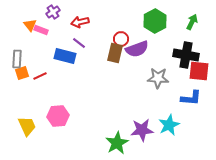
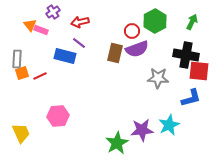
red circle: moved 11 px right, 8 px up
blue L-shape: rotated 20 degrees counterclockwise
yellow trapezoid: moved 6 px left, 7 px down
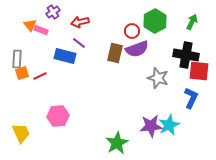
gray star: rotated 15 degrees clockwise
blue L-shape: rotated 50 degrees counterclockwise
purple star: moved 9 px right, 4 px up
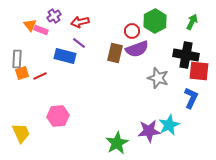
purple cross: moved 1 px right, 4 px down
purple star: moved 2 px left, 5 px down
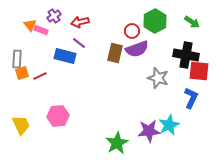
green arrow: rotated 98 degrees clockwise
yellow trapezoid: moved 8 px up
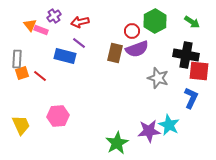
red line: rotated 64 degrees clockwise
cyan star: rotated 20 degrees counterclockwise
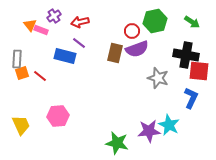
green hexagon: rotated 15 degrees clockwise
green star: rotated 30 degrees counterclockwise
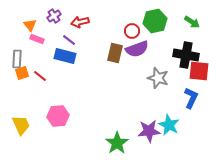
pink rectangle: moved 4 px left, 9 px down
purple line: moved 10 px left, 3 px up
green star: rotated 25 degrees clockwise
